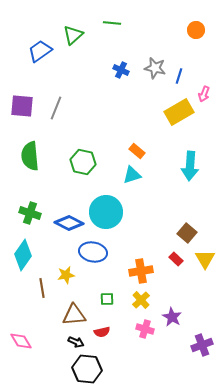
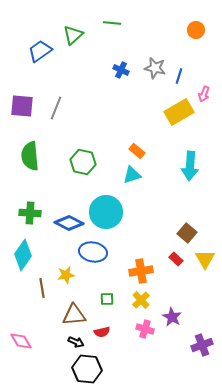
green cross: rotated 15 degrees counterclockwise
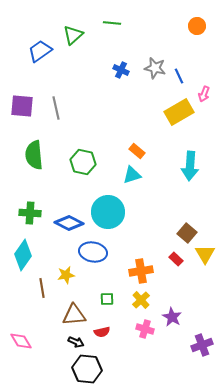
orange circle: moved 1 px right, 4 px up
blue line: rotated 42 degrees counterclockwise
gray line: rotated 35 degrees counterclockwise
green semicircle: moved 4 px right, 1 px up
cyan circle: moved 2 px right
yellow triangle: moved 5 px up
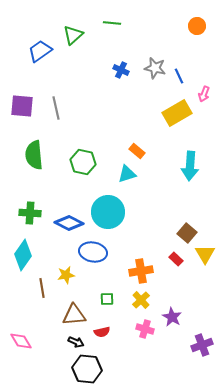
yellow rectangle: moved 2 px left, 1 px down
cyan triangle: moved 5 px left, 1 px up
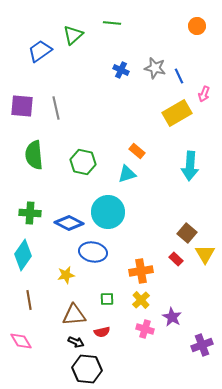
brown line: moved 13 px left, 12 px down
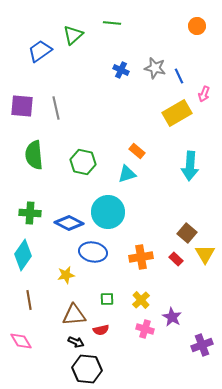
orange cross: moved 14 px up
red semicircle: moved 1 px left, 2 px up
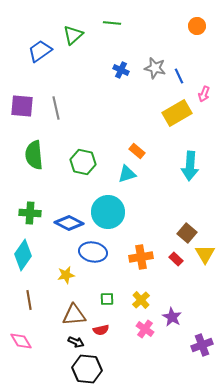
pink cross: rotated 18 degrees clockwise
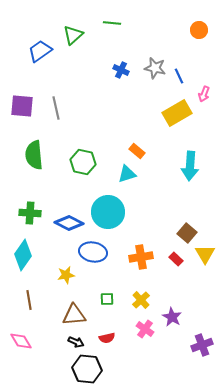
orange circle: moved 2 px right, 4 px down
red semicircle: moved 6 px right, 8 px down
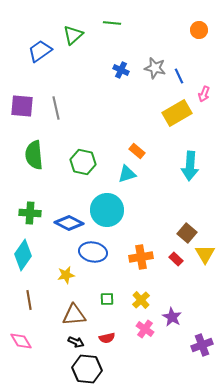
cyan circle: moved 1 px left, 2 px up
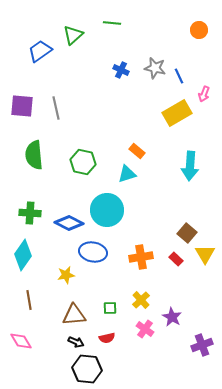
green square: moved 3 px right, 9 px down
